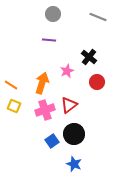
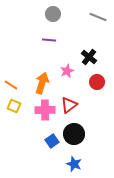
pink cross: rotated 18 degrees clockwise
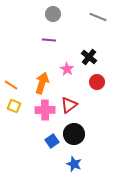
pink star: moved 2 px up; rotated 16 degrees counterclockwise
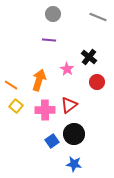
orange arrow: moved 3 px left, 3 px up
yellow square: moved 2 px right; rotated 16 degrees clockwise
blue star: rotated 14 degrees counterclockwise
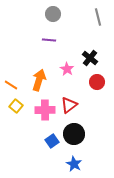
gray line: rotated 54 degrees clockwise
black cross: moved 1 px right, 1 px down
blue star: rotated 21 degrees clockwise
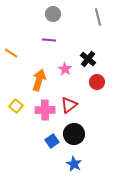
black cross: moved 2 px left, 1 px down
pink star: moved 2 px left
orange line: moved 32 px up
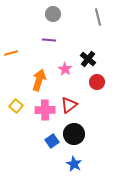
orange line: rotated 48 degrees counterclockwise
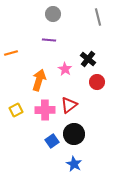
yellow square: moved 4 px down; rotated 24 degrees clockwise
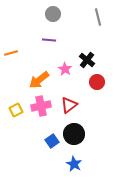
black cross: moved 1 px left, 1 px down
orange arrow: rotated 145 degrees counterclockwise
pink cross: moved 4 px left, 4 px up; rotated 12 degrees counterclockwise
